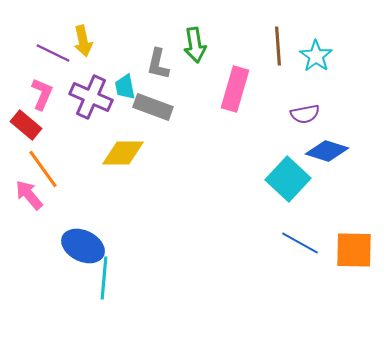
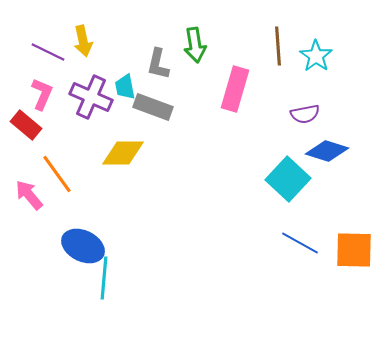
purple line: moved 5 px left, 1 px up
orange line: moved 14 px right, 5 px down
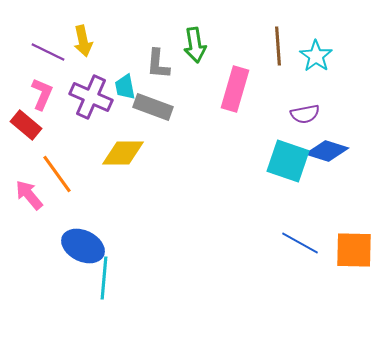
gray L-shape: rotated 8 degrees counterclockwise
cyan square: moved 18 px up; rotated 24 degrees counterclockwise
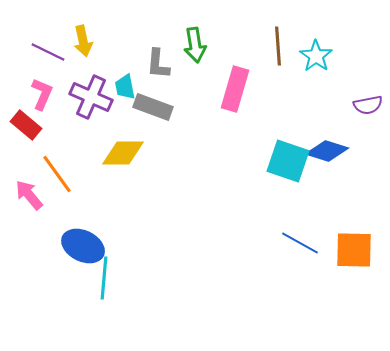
purple semicircle: moved 63 px right, 9 px up
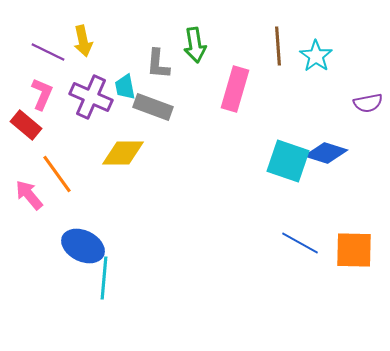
purple semicircle: moved 2 px up
blue diamond: moved 1 px left, 2 px down
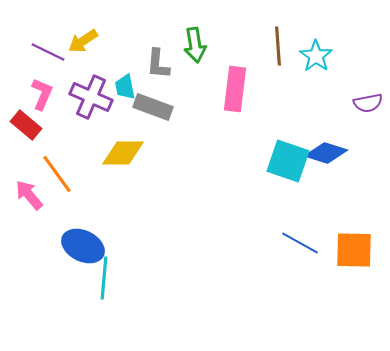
yellow arrow: rotated 68 degrees clockwise
pink rectangle: rotated 9 degrees counterclockwise
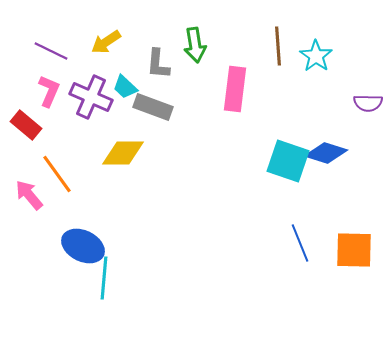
yellow arrow: moved 23 px right, 1 px down
purple line: moved 3 px right, 1 px up
cyan trapezoid: rotated 36 degrees counterclockwise
pink L-shape: moved 7 px right, 3 px up
purple semicircle: rotated 12 degrees clockwise
blue line: rotated 39 degrees clockwise
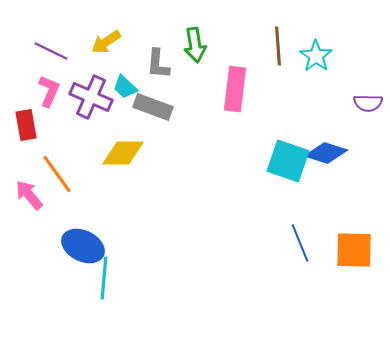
red rectangle: rotated 40 degrees clockwise
